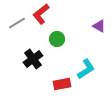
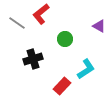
gray line: rotated 66 degrees clockwise
green circle: moved 8 px right
black cross: rotated 18 degrees clockwise
red rectangle: moved 2 px down; rotated 36 degrees counterclockwise
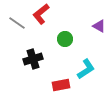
red rectangle: moved 1 px left, 1 px up; rotated 36 degrees clockwise
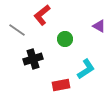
red L-shape: moved 1 px right, 1 px down
gray line: moved 7 px down
